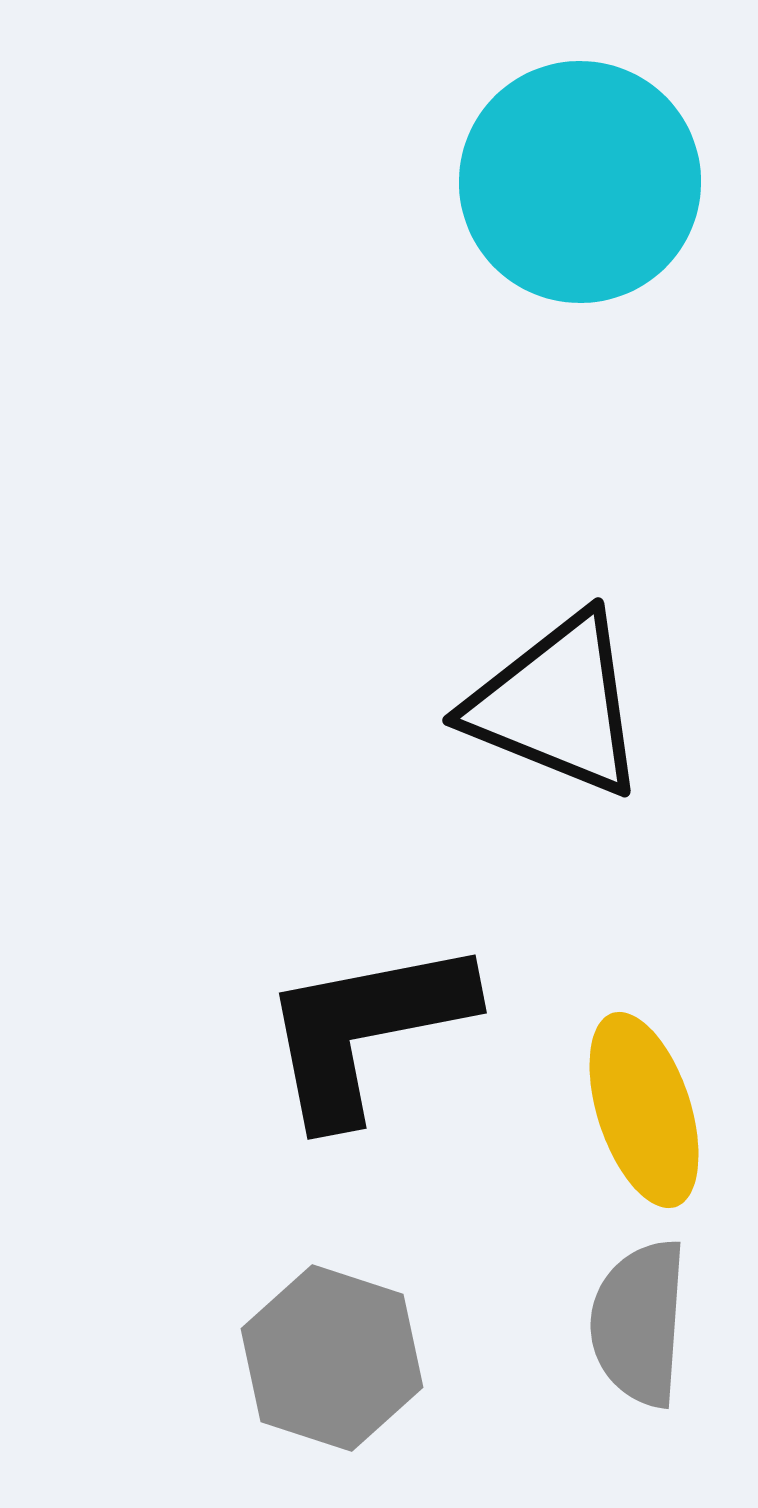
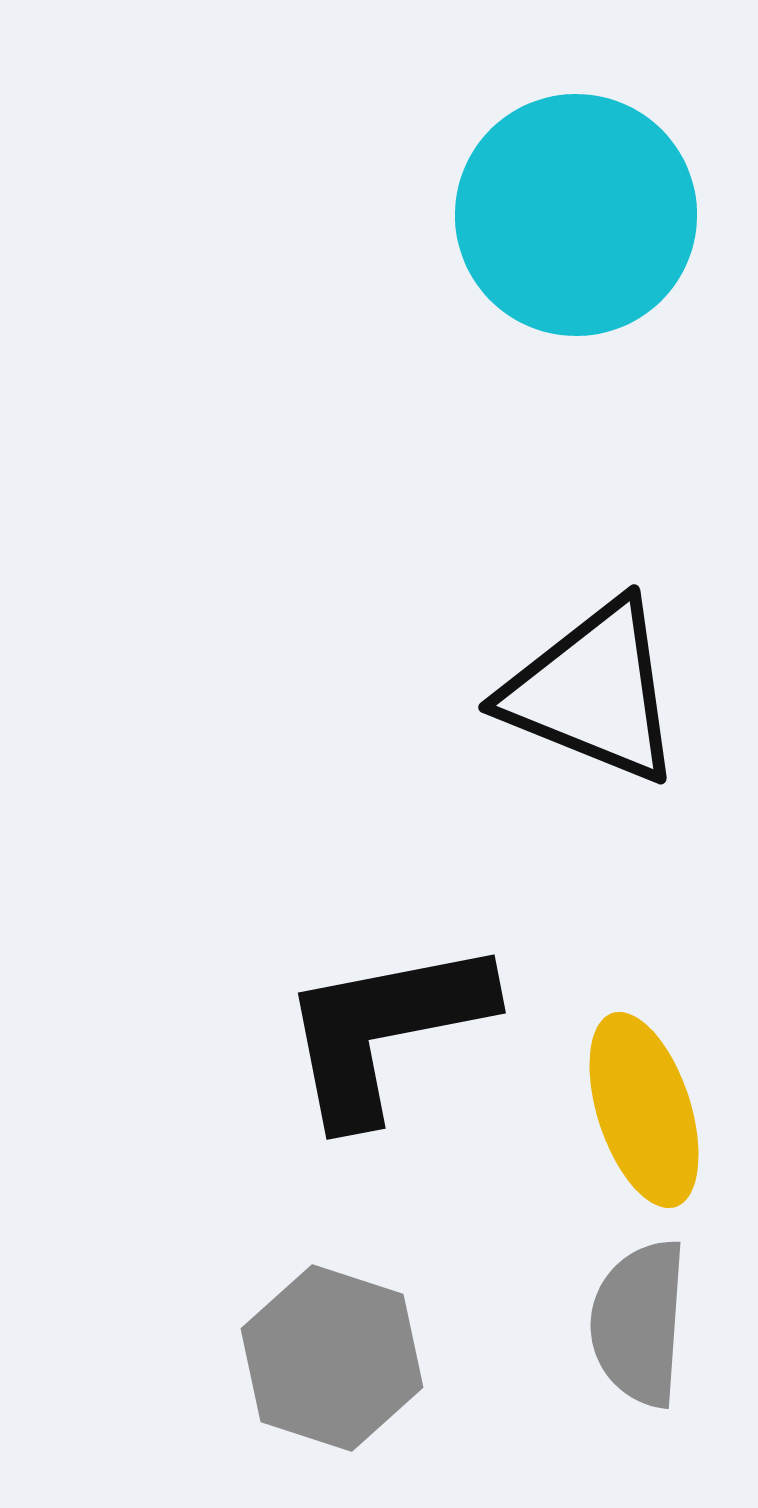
cyan circle: moved 4 px left, 33 px down
black triangle: moved 36 px right, 13 px up
black L-shape: moved 19 px right
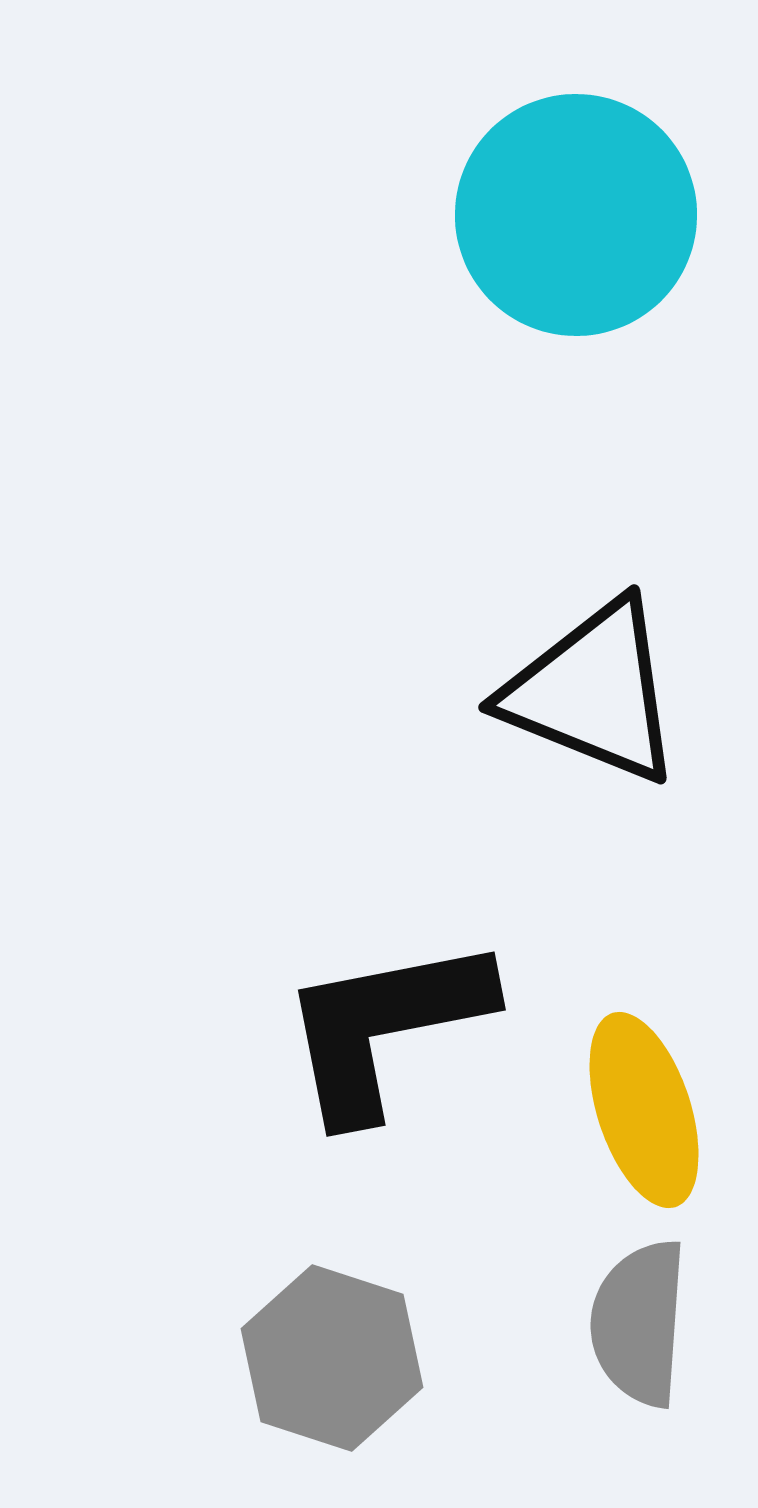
black L-shape: moved 3 px up
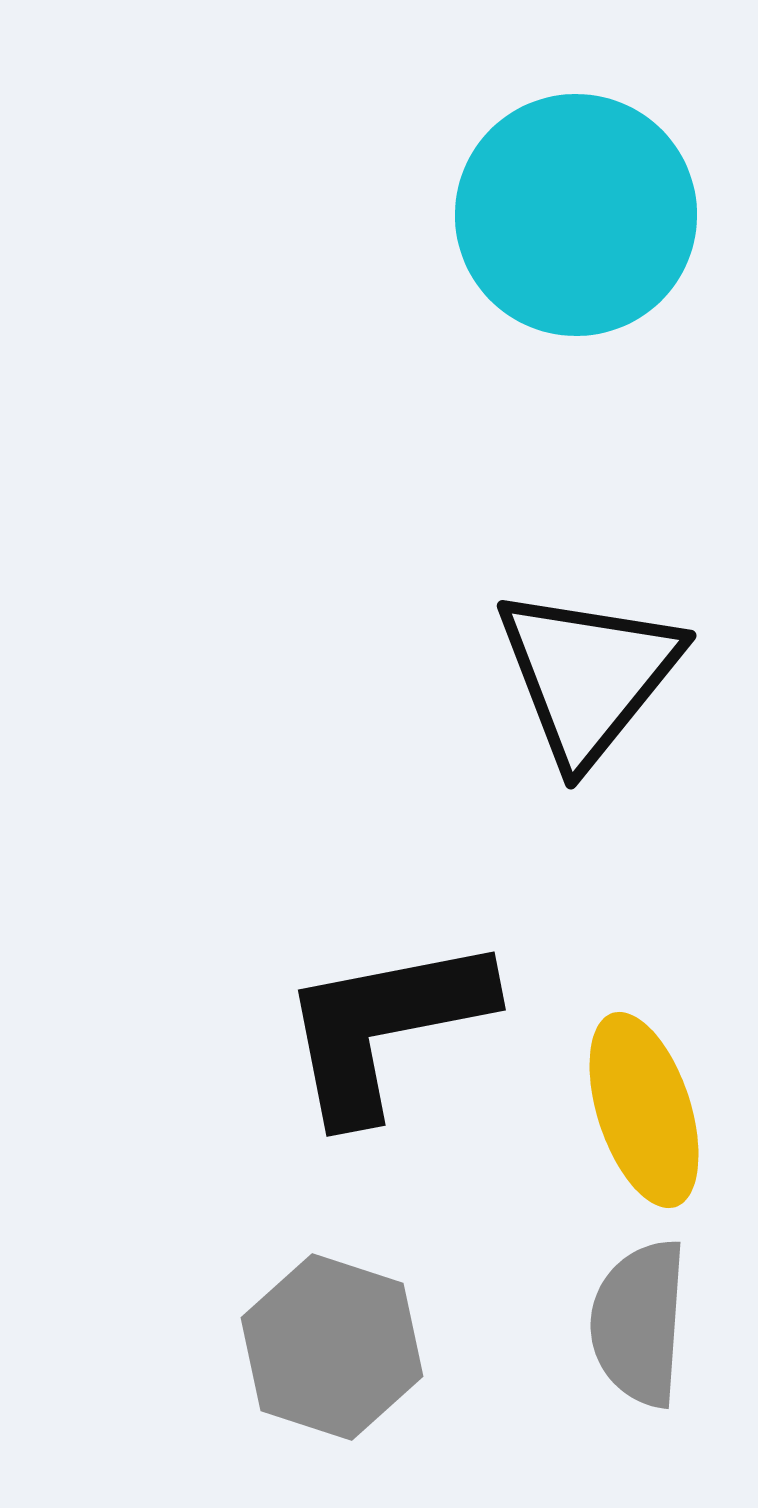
black triangle: moved 5 px left, 17 px up; rotated 47 degrees clockwise
gray hexagon: moved 11 px up
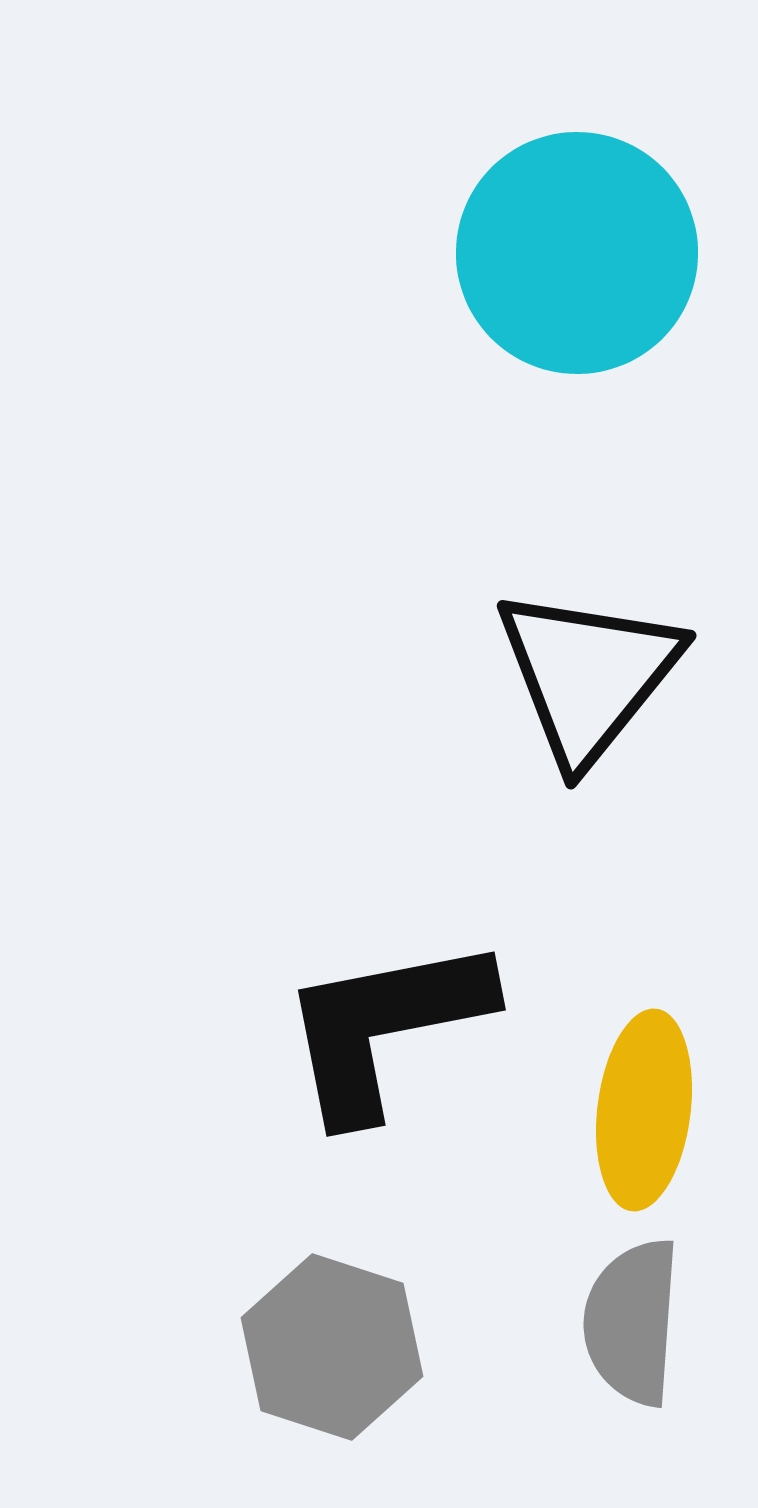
cyan circle: moved 1 px right, 38 px down
yellow ellipse: rotated 25 degrees clockwise
gray semicircle: moved 7 px left, 1 px up
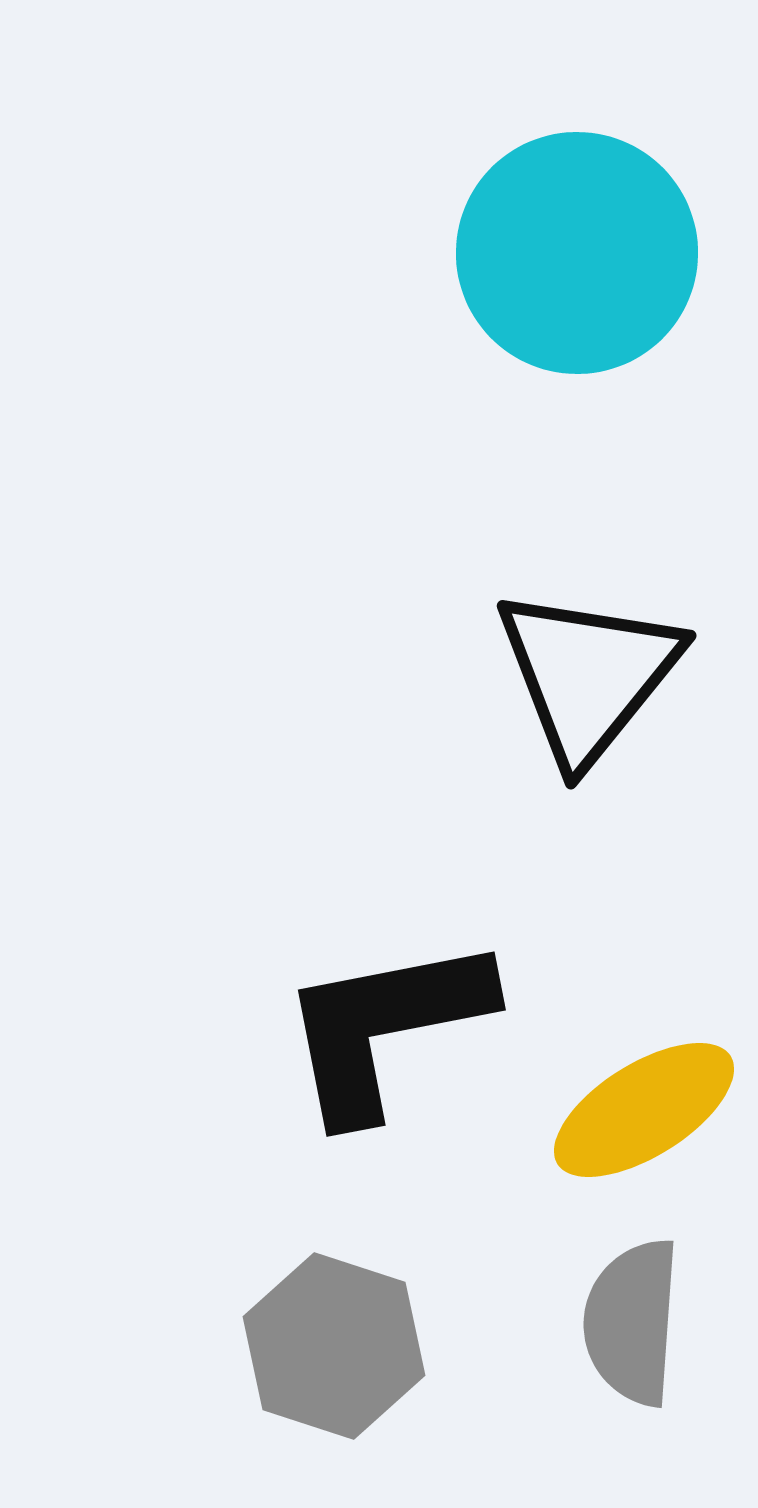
yellow ellipse: rotated 51 degrees clockwise
gray hexagon: moved 2 px right, 1 px up
